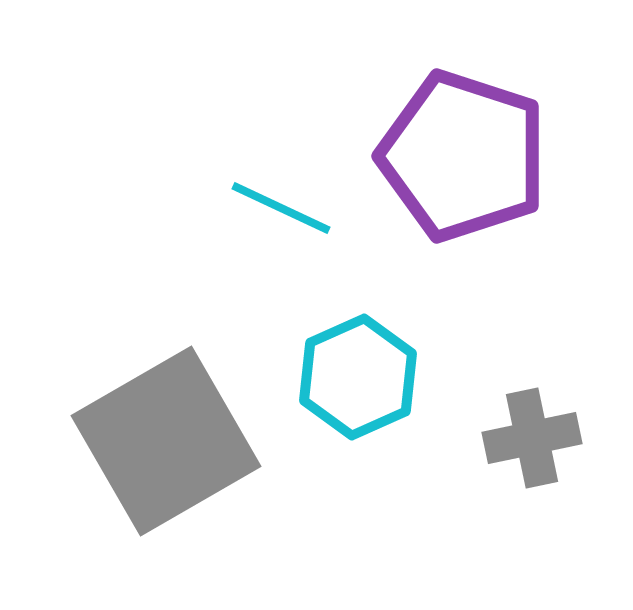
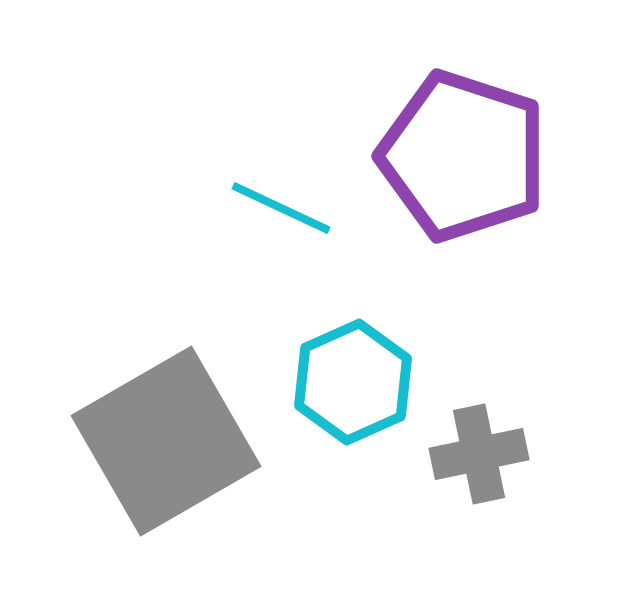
cyan hexagon: moved 5 px left, 5 px down
gray cross: moved 53 px left, 16 px down
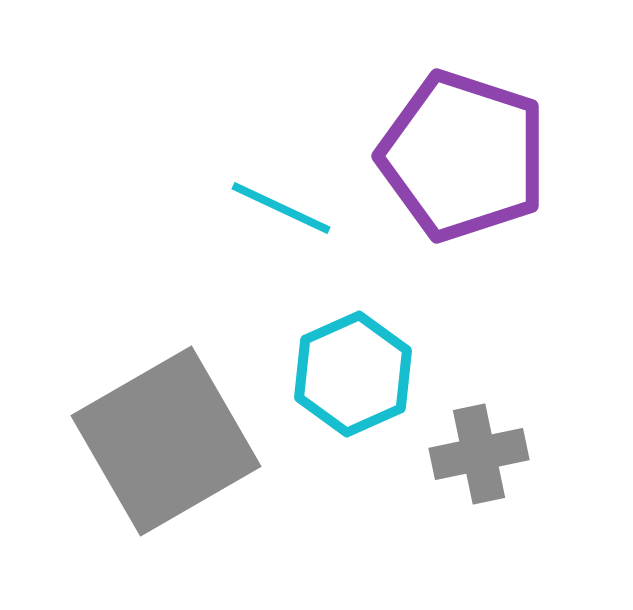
cyan hexagon: moved 8 px up
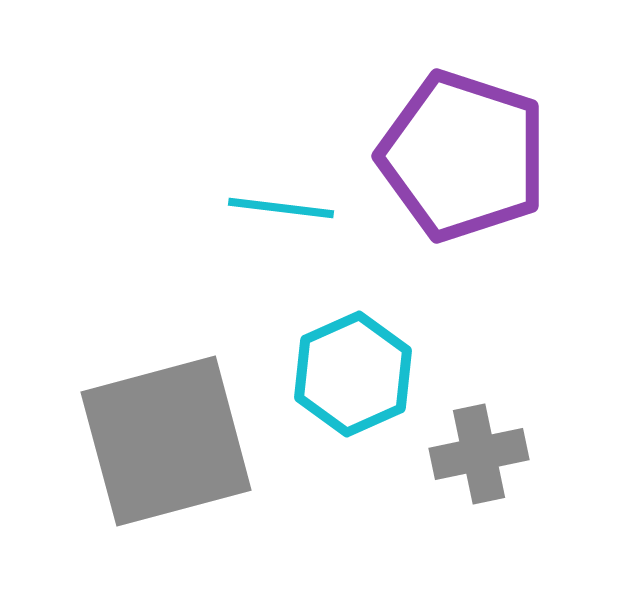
cyan line: rotated 18 degrees counterclockwise
gray square: rotated 15 degrees clockwise
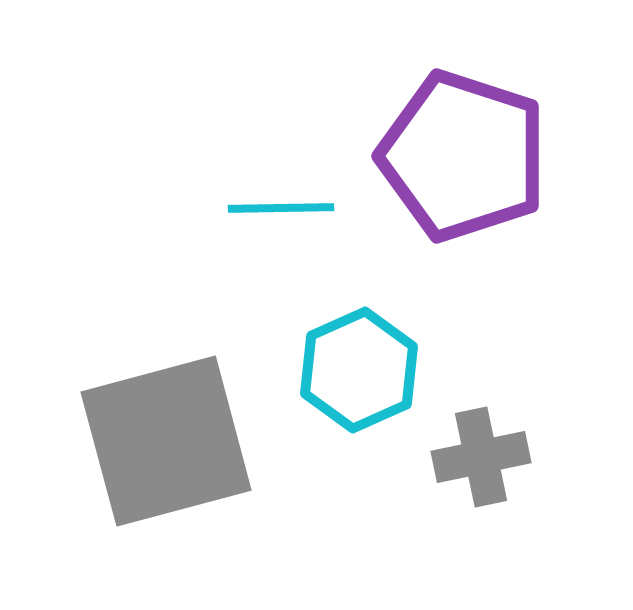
cyan line: rotated 8 degrees counterclockwise
cyan hexagon: moved 6 px right, 4 px up
gray cross: moved 2 px right, 3 px down
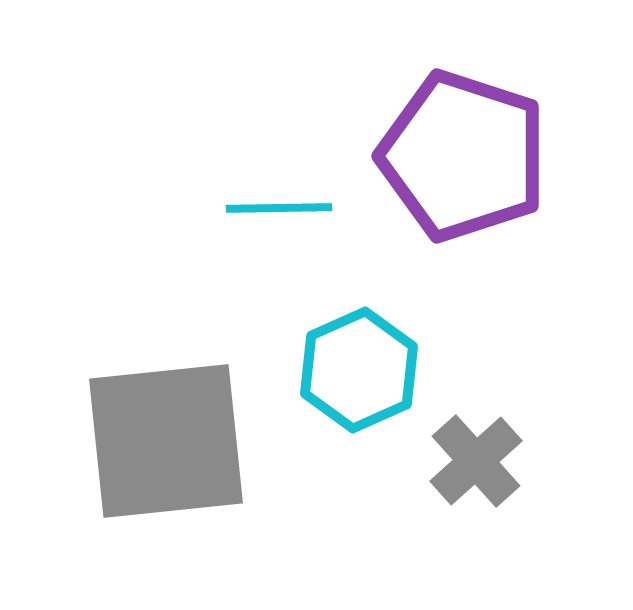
cyan line: moved 2 px left
gray square: rotated 9 degrees clockwise
gray cross: moved 5 px left, 4 px down; rotated 30 degrees counterclockwise
